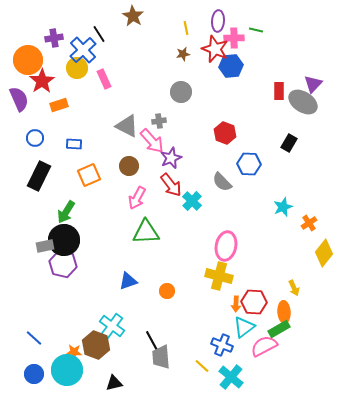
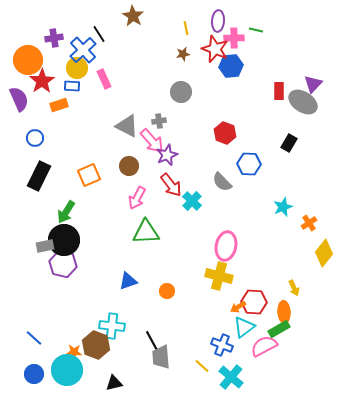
blue rectangle at (74, 144): moved 2 px left, 58 px up
purple star at (171, 158): moved 4 px left, 3 px up
orange arrow at (236, 304): moved 2 px right, 3 px down; rotated 56 degrees clockwise
cyan cross at (112, 326): rotated 30 degrees counterclockwise
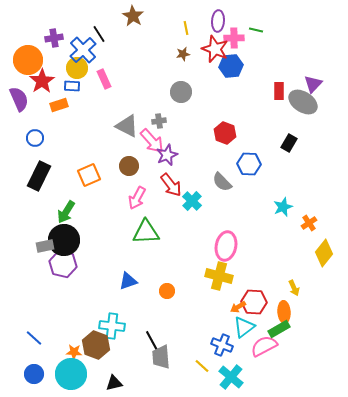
cyan circle at (67, 370): moved 4 px right, 4 px down
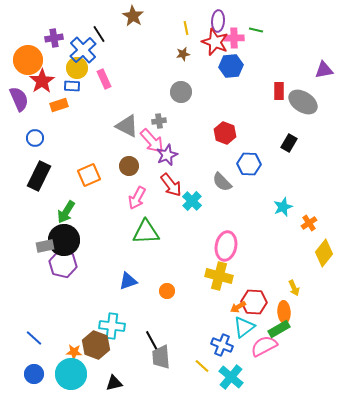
red star at (215, 49): moved 7 px up
purple triangle at (313, 84): moved 11 px right, 14 px up; rotated 36 degrees clockwise
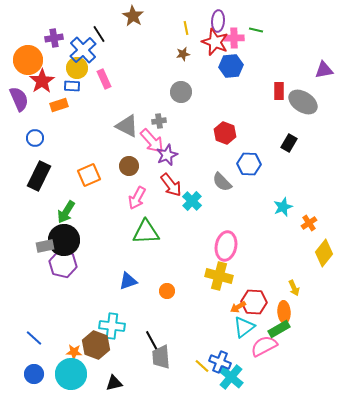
blue cross at (222, 345): moved 2 px left, 17 px down
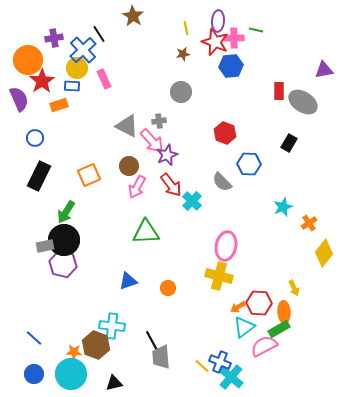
pink arrow at (137, 198): moved 11 px up
orange circle at (167, 291): moved 1 px right, 3 px up
red hexagon at (254, 302): moved 5 px right, 1 px down
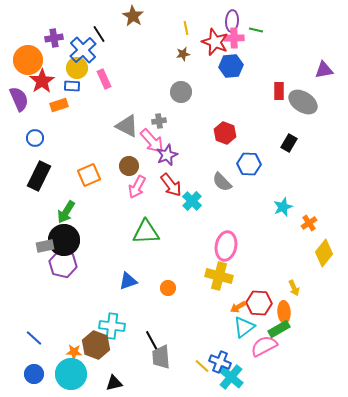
purple ellipse at (218, 21): moved 14 px right
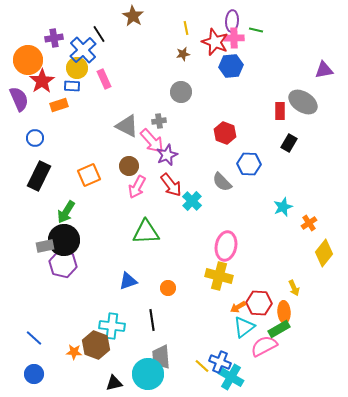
red rectangle at (279, 91): moved 1 px right, 20 px down
black line at (152, 341): moved 21 px up; rotated 20 degrees clockwise
cyan circle at (71, 374): moved 77 px right
cyan cross at (231, 377): rotated 10 degrees counterclockwise
